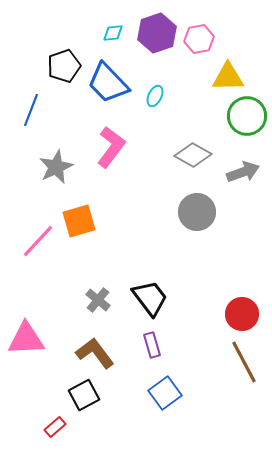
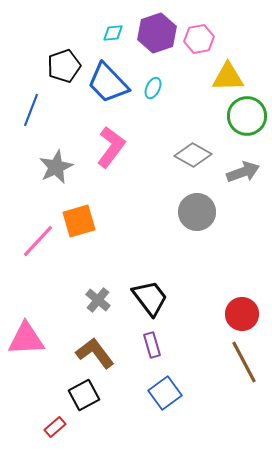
cyan ellipse: moved 2 px left, 8 px up
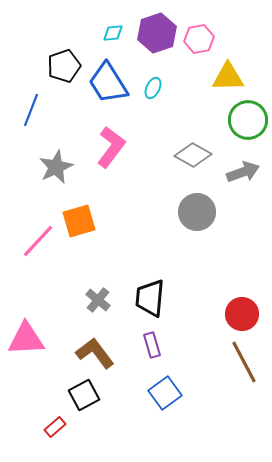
blue trapezoid: rotated 12 degrees clockwise
green circle: moved 1 px right, 4 px down
black trapezoid: rotated 138 degrees counterclockwise
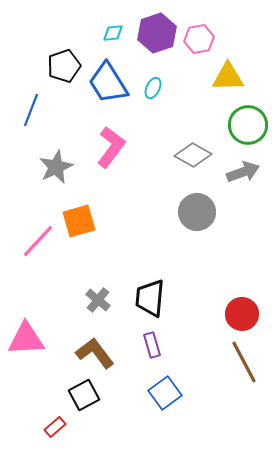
green circle: moved 5 px down
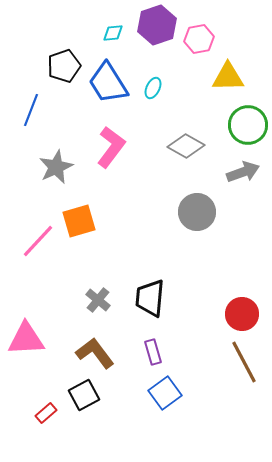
purple hexagon: moved 8 px up
gray diamond: moved 7 px left, 9 px up
purple rectangle: moved 1 px right, 7 px down
red rectangle: moved 9 px left, 14 px up
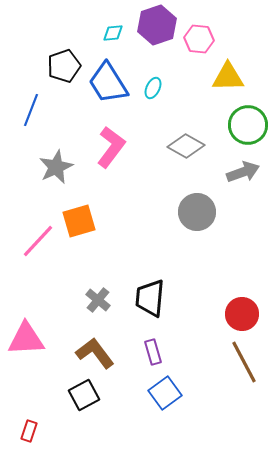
pink hexagon: rotated 16 degrees clockwise
red rectangle: moved 17 px left, 18 px down; rotated 30 degrees counterclockwise
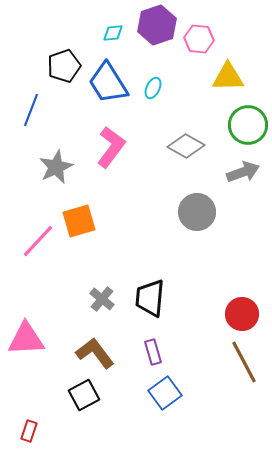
gray cross: moved 4 px right, 1 px up
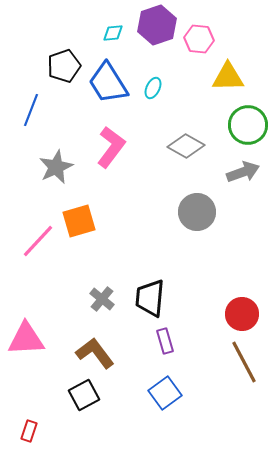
purple rectangle: moved 12 px right, 11 px up
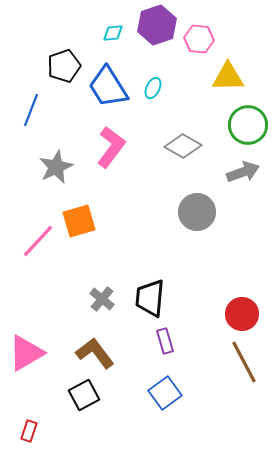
blue trapezoid: moved 4 px down
gray diamond: moved 3 px left
pink triangle: moved 14 px down; rotated 27 degrees counterclockwise
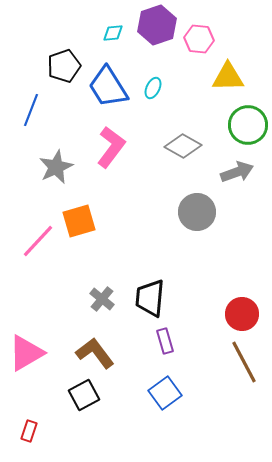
gray arrow: moved 6 px left
